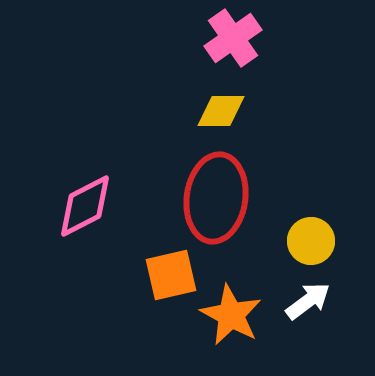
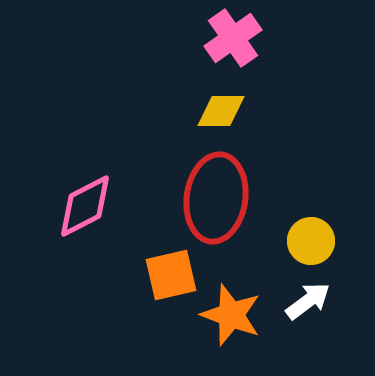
orange star: rotated 8 degrees counterclockwise
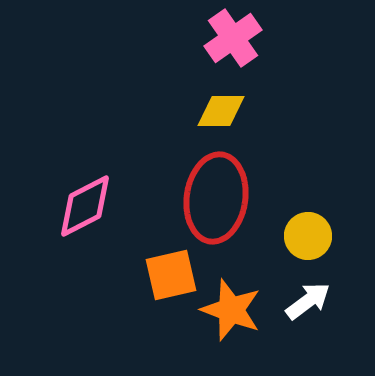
yellow circle: moved 3 px left, 5 px up
orange star: moved 5 px up
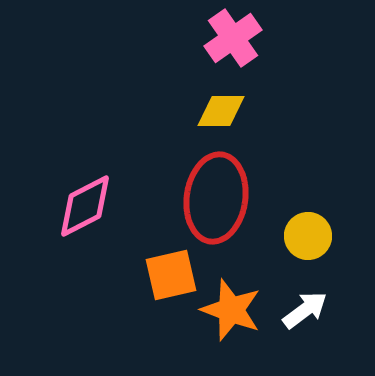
white arrow: moved 3 px left, 9 px down
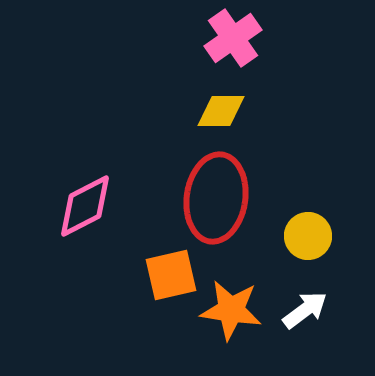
orange star: rotated 12 degrees counterclockwise
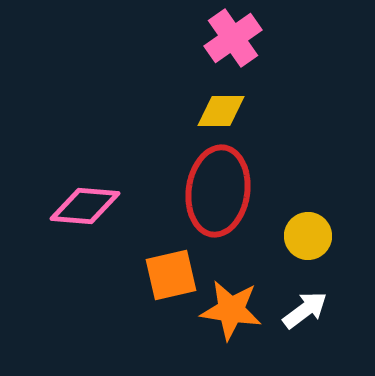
red ellipse: moved 2 px right, 7 px up
pink diamond: rotated 32 degrees clockwise
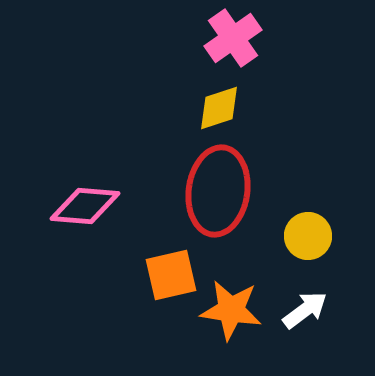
yellow diamond: moved 2 px left, 3 px up; rotated 18 degrees counterclockwise
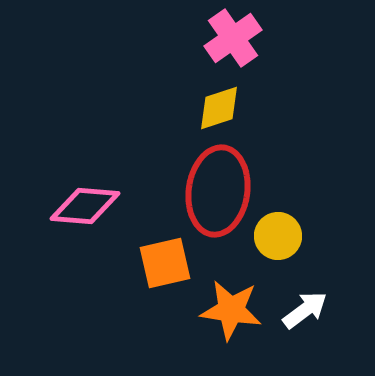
yellow circle: moved 30 px left
orange square: moved 6 px left, 12 px up
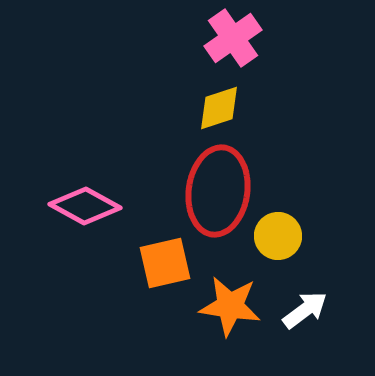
pink diamond: rotated 24 degrees clockwise
orange star: moved 1 px left, 4 px up
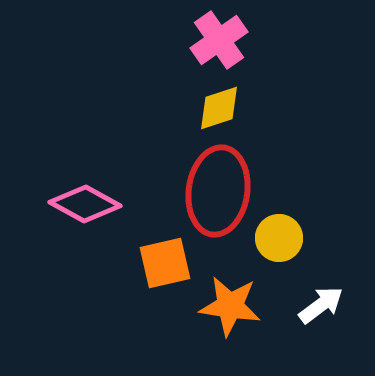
pink cross: moved 14 px left, 2 px down
pink diamond: moved 2 px up
yellow circle: moved 1 px right, 2 px down
white arrow: moved 16 px right, 5 px up
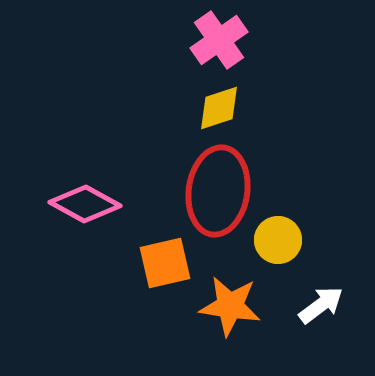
yellow circle: moved 1 px left, 2 px down
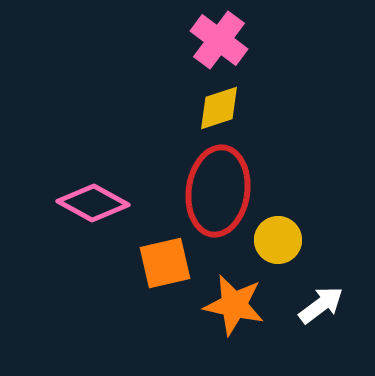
pink cross: rotated 18 degrees counterclockwise
pink diamond: moved 8 px right, 1 px up
orange star: moved 4 px right, 1 px up; rotated 4 degrees clockwise
